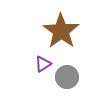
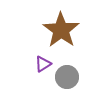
brown star: moved 1 px up
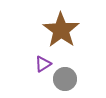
gray circle: moved 2 px left, 2 px down
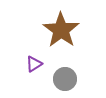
purple triangle: moved 9 px left
